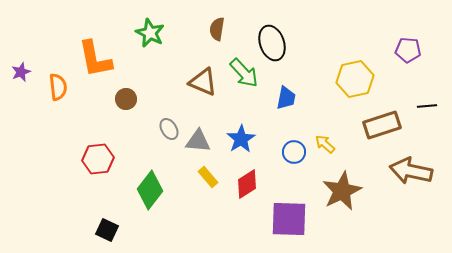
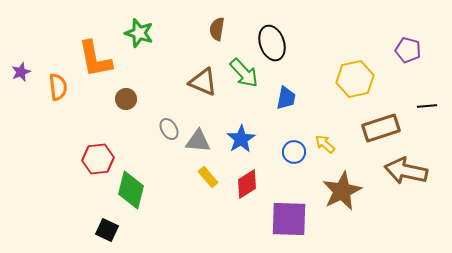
green star: moved 11 px left; rotated 8 degrees counterclockwise
purple pentagon: rotated 10 degrees clockwise
brown rectangle: moved 1 px left, 3 px down
brown arrow: moved 5 px left
green diamond: moved 19 px left; rotated 24 degrees counterclockwise
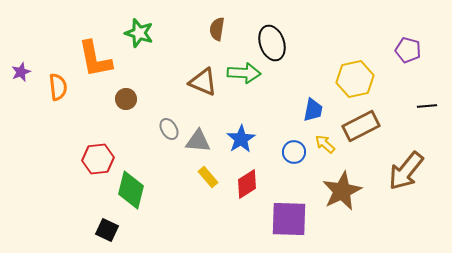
green arrow: rotated 44 degrees counterclockwise
blue trapezoid: moved 27 px right, 12 px down
brown rectangle: moved 20 px left, 2 px up; rotated 9 degrees counterclockwise
brown arrow: rotated 63 degrees counterclockwise
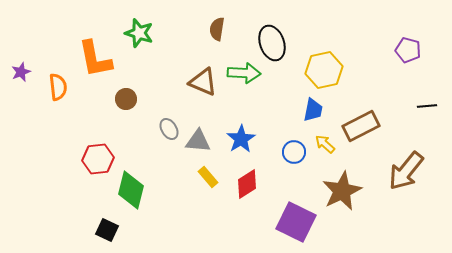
yellow hexagon: moved 31 px left, 9 px up
purple square: moved 7 px right, 3 px down; rotated 24 degrees clockwise
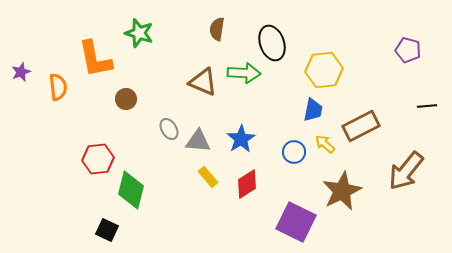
yellow hexagon: rotated 6 degrees clockwise
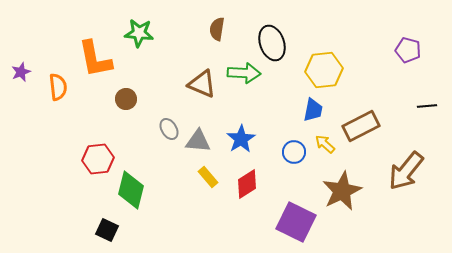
green star: rotated 12 degrees counterclockwise
brown triangle: moved 1 px left, 2 px down
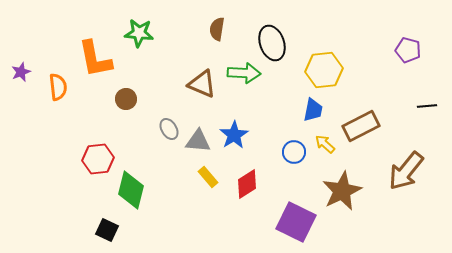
blue star: moved 7 px left, 4 px up
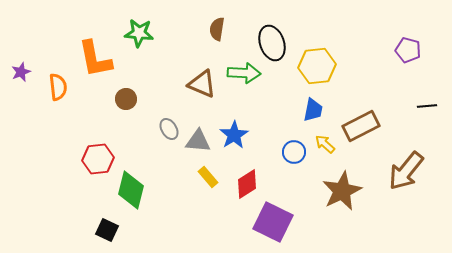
yellow hexagon: moved 7 px left, 4 px up
purple square: moved 23 px left
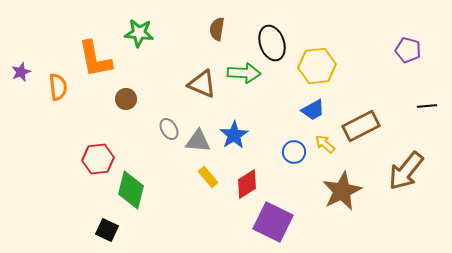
blue trapezoid: rotated 50 degrees clockwise
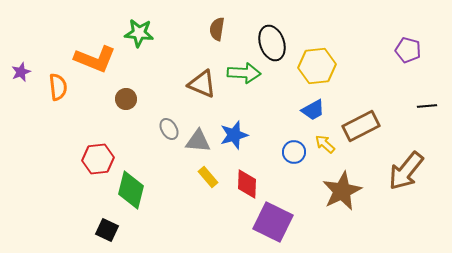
orange L-shape: rotated 57 degrees counterclockwise
blue star: rotated 16 degrees clockwise
red diamond: rotated 56 degrees counterclockwise
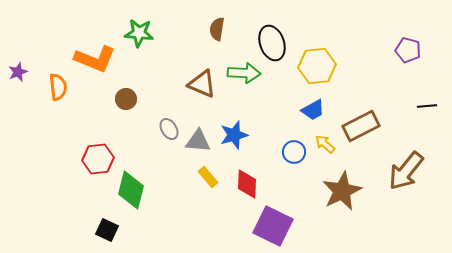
purple star: moved 3 px left
purple square: moved 4 px down
